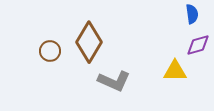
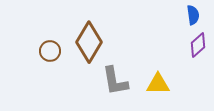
blue semicircle: moved 1 px right, 1 px down
purple diamond: rotated 25 degrees counterclockwise
yellow triangle: moved 17 px left, 13 px down
gray L-shape: moved 1 px right; rotated 56 degrees clockwise
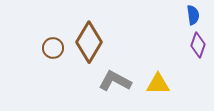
purple diamond: rotated 30 degrees counterclockwise
brown circle: moved 3 px right, 3 px up
gray L-shape: rotated 128 degrees clockwise
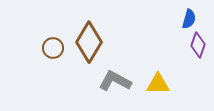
blue semicircle: moved 4 px left, 4 px down; rotated 24 degrees clockwise
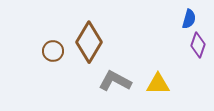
brown circle: moved 3 px down
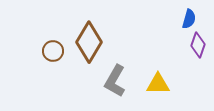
gray L-shape: rotated 88 degrees counterclockwise
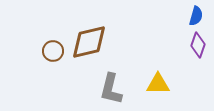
blue semicircle: moved 7 px right, 3 px up
brown diamond: rotated 45 degrees clockwise
gray L-shape: moved 4 px left, 8 px down; rotated 16 degrees counterclockwise
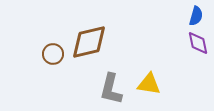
purple diamond: moved 2 px up; rotated 30 degrees counterclockwise
brown circle: moved 3 px down
yellow triangle: moved 9 px left; rotated 10 degrees clockwise
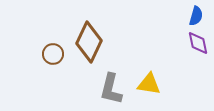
brown diamond: rotated 51 degrees counterclockwise
